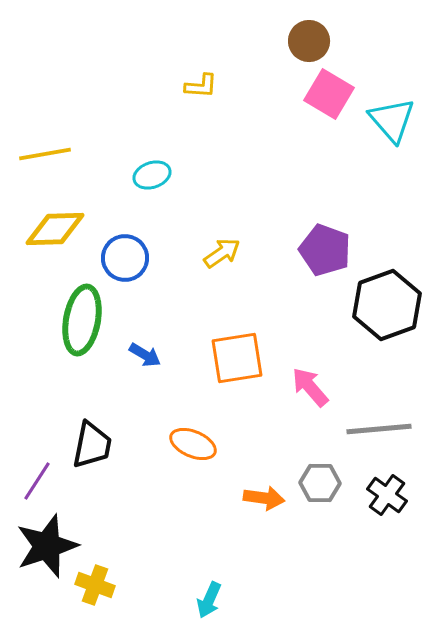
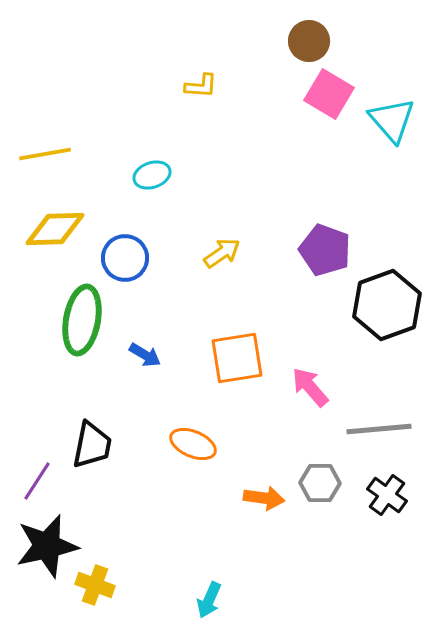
black star: rotated 6 degrees clockwise
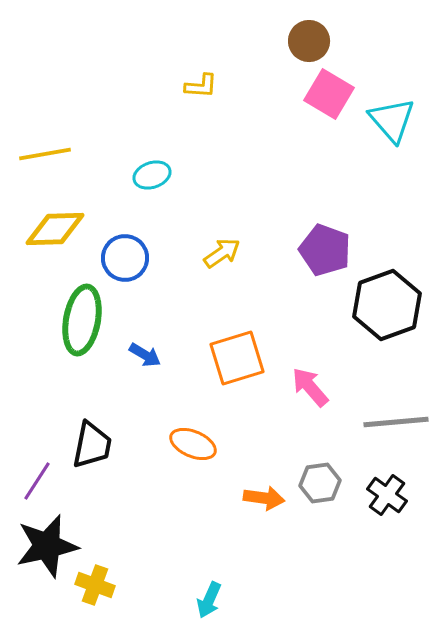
orange square: rotated 8 degrees counterclockwise
gray line: moved 17 px right, 7 px up
gray hexagon: rotated 9 degrees counterclockwise
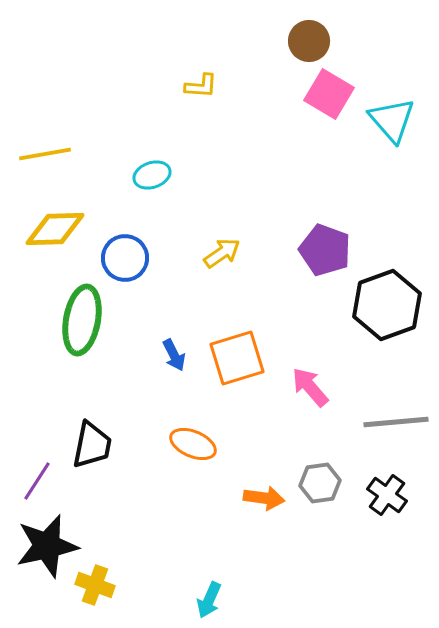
blue arrow: moved 29 px right; rotated 32 degrees clockwise
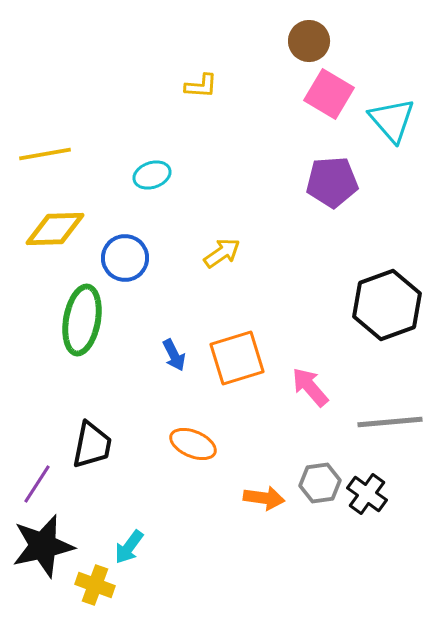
purple pentagon: moved 7 px right, 68 px up; rotated 24 degrees counterclockwise
gray line: moved 6 px left
purple line: moved 3 px down
black cross: moved 20 px left, 1 px up
black star: moved 4 px left
cyan arrow: moved 80 px left, 53 px up; rotated 12 degrees clockwise
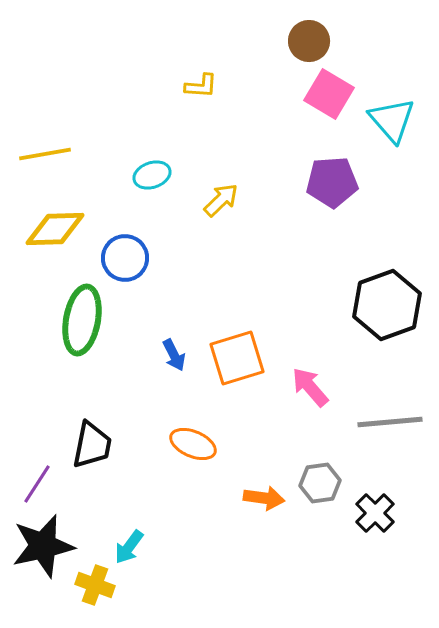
yellow arrow: moved 1 px left, 53 px up; rotated 9 degrees counterclockwise
black cross: moved 8 px right, 19 px down; rotated 9 degrees clockwise
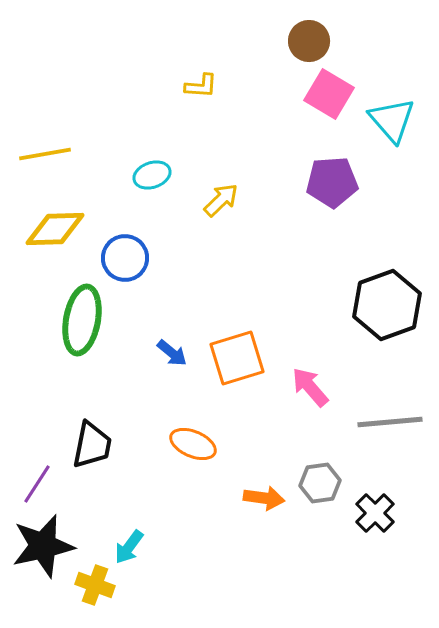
blue arrow: moved 2 px left, 2 px up; rotated 24 degrees counterclockwise
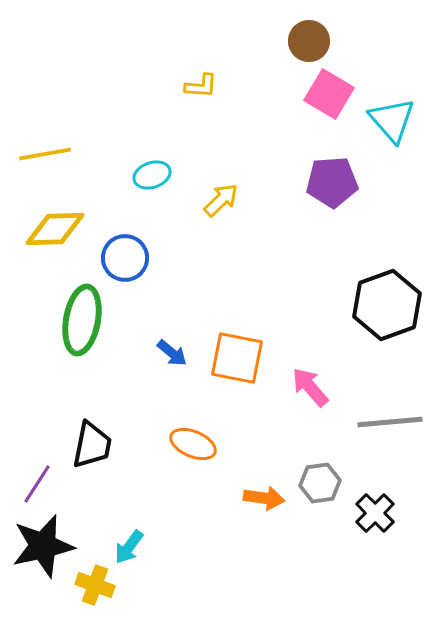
orange square: rotated 28 degrees clockwise
